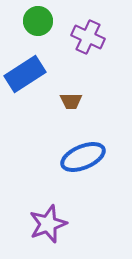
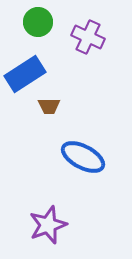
green circle: moved 1 px down
brown trapezoid: moved 22 px left, 5 px down
blue ellipse: rotated 51 degrees clockwise
purple star: moved 1 px down
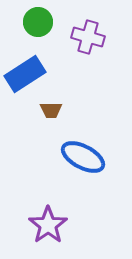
purple cross: rotated 8 degrees counterclockwise
brown trapezoid: moved 2 px right, 4 px down
purple star: rotated 15 degrees counterclockwise
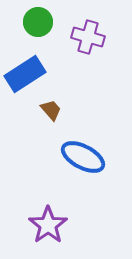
brown trapezoid: rotated 130 degrees counterclockwise
